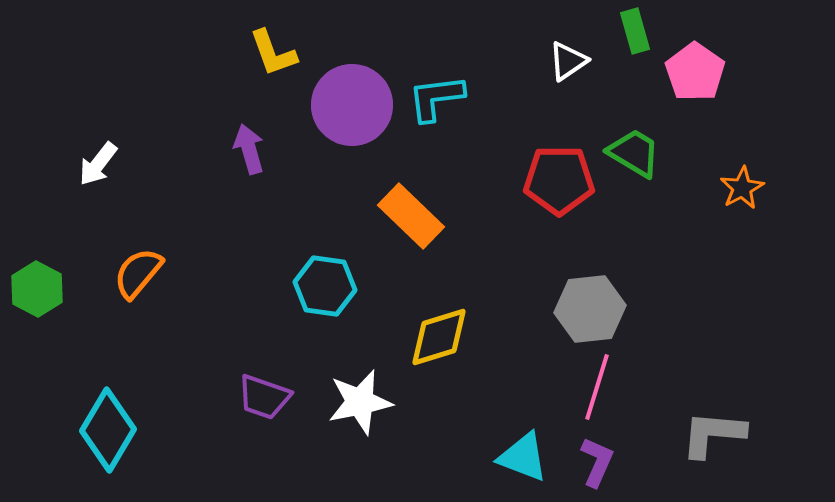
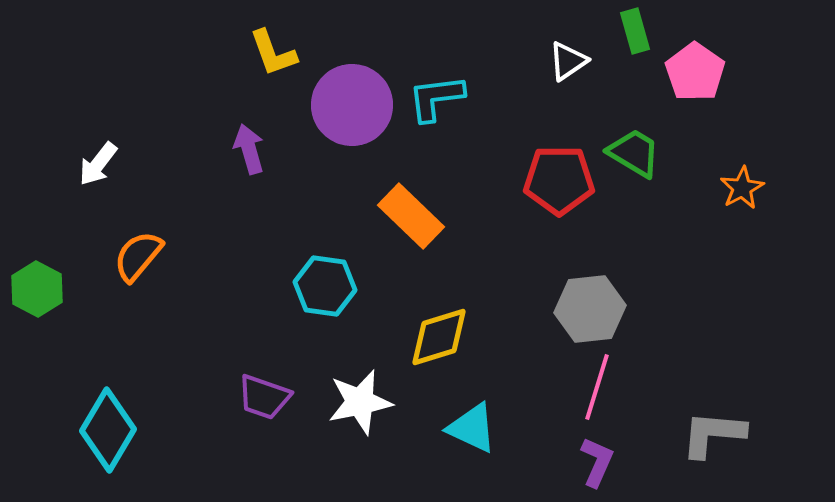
orange semicircle: moved 17 px up
cyan triangle: moved 51 px left, 29 px up; rotated 4 degrees clockwise
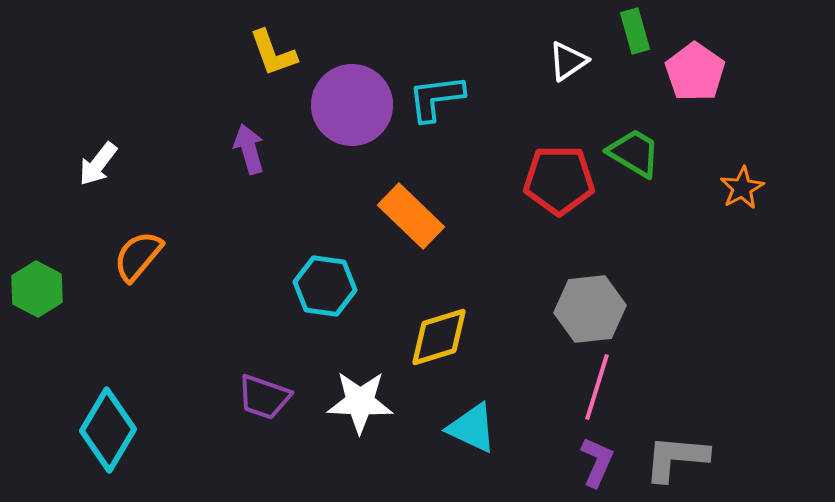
white star: rotated 14 degrees clockwise
gray L-shape: moved 37 px left, 24 px down
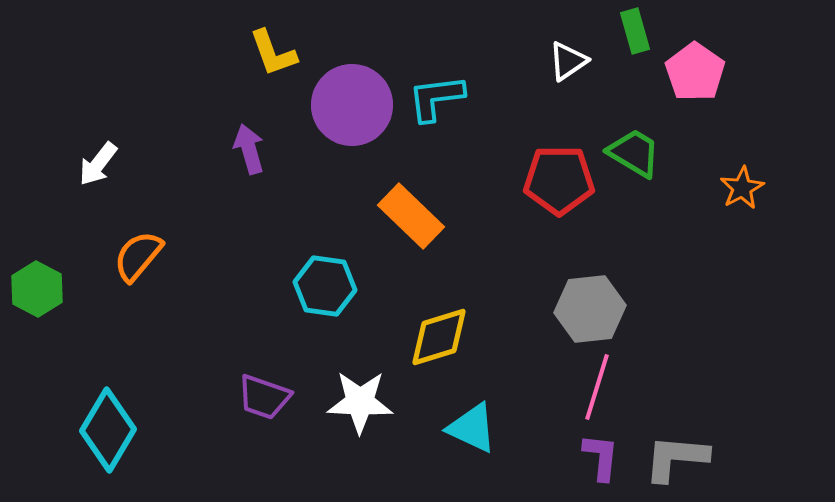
purple L-shape: moved 4 px right, 5 px up; rotated 18 degrees counterclockwise
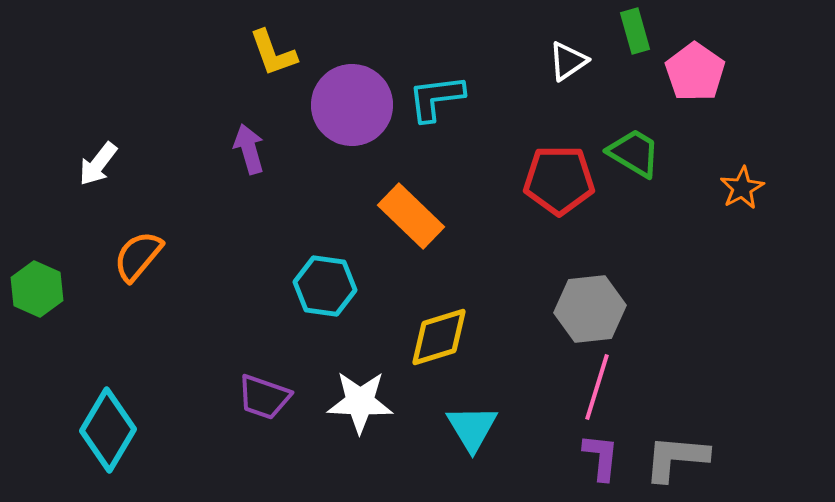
green hexagon: rotated 4 degrees counterclockwise
cyan triangle: rotated 34 degrees clockwise
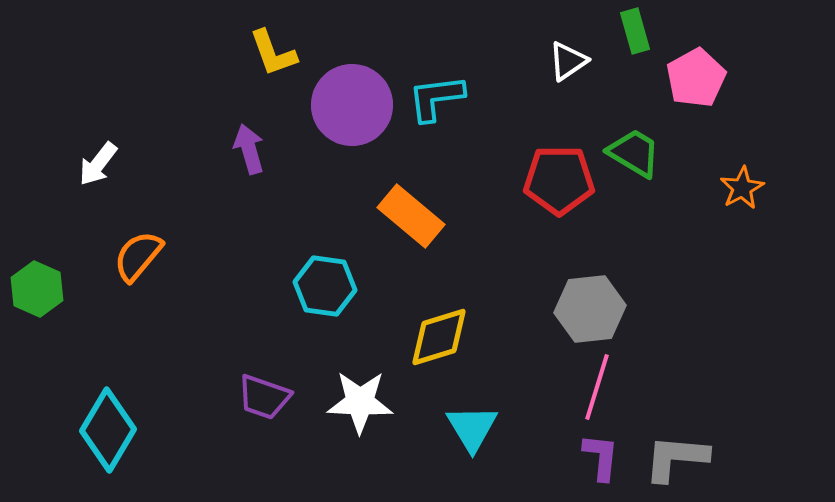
pink pentagon: moved 1 px right, 6 px down; rotated 8 degrees clockwise
orange rectangle: rotated 4 degrees counterclockwise
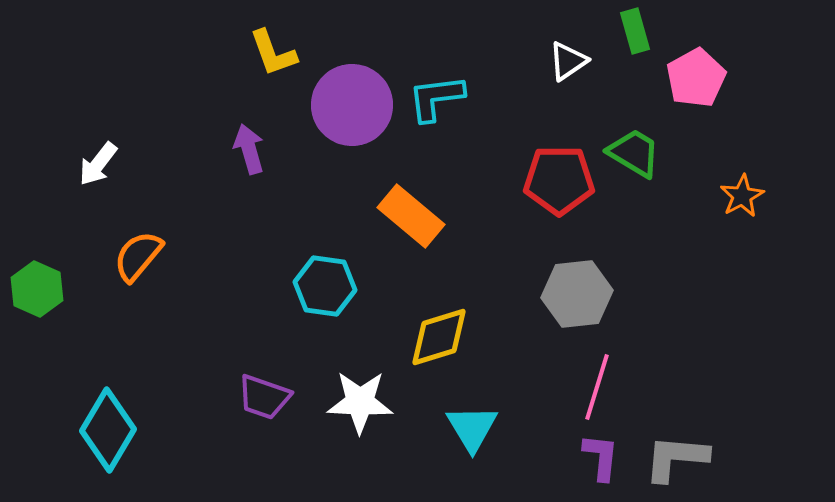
orange star: moved 8 px down
gray hexagon: moved 13 px left, 15 px up
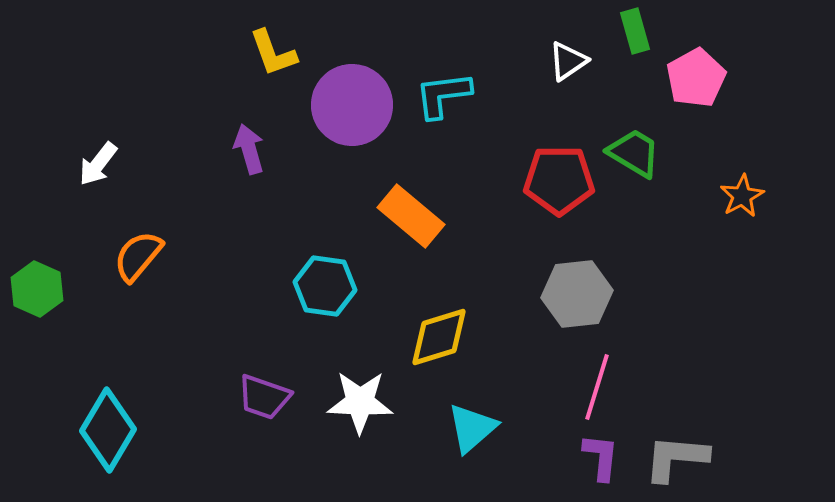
cyan L-shape: moved 7 px right, 3 px up
cyan triangle: rotated 20 degrees clockwise
